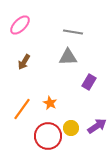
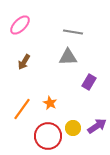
yellow circle: moved 2 px right
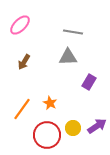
red circle: moved 1 px left, 1 px up
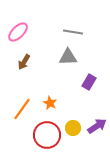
pink ellipse: moved 2 px left, 7 px down
